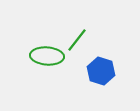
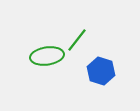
green ellipse: rotated 12 degrees counterclockwise
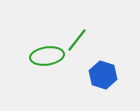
blue hexagon: moved 2 px right, 4 px down
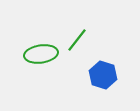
green ellipse: moved 6 px left, 2 px up
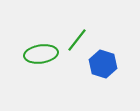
blue hexagon: moved 11 px up
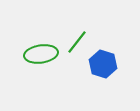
green line: moved 2 px down
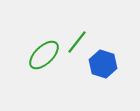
green ellipse: moved 3 px right, 1 px down; rotated 36 degrees counterclockwise
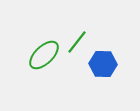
blue hexagon: rotated 16 degrees counterclockwise
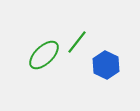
blue hexagon: moved 3 px right, 1 px down; rotated 24 degrees clockwise
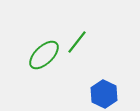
blue hexagon: moved 2 px left, 29 px down
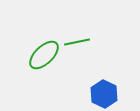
green line: rotated 40 degrees clockwise
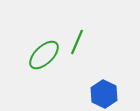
green line: rotated 55 degrees counterclockwise
